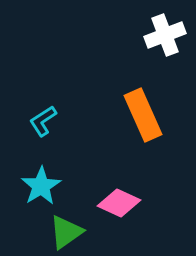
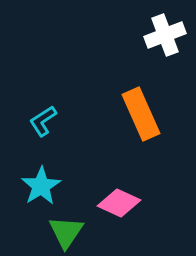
orange rectangle: moved 2 px left, 1 px up
green triangle: rotated 21 degrees counterclockwise
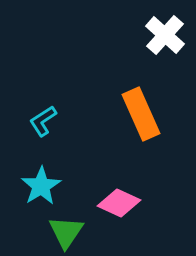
white cross: rotated 27 degrees counterclockwise
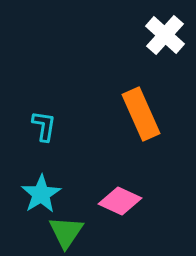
cyan L-shape: moved 1 px right, 5 px down; rotated 132 degrees clockwise
cyan star: moved 8 px down
pink diamond: moved 1 px right, 2 px up
